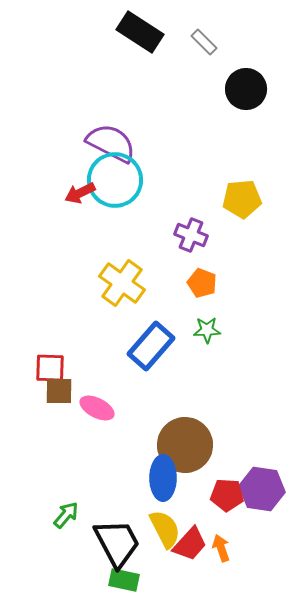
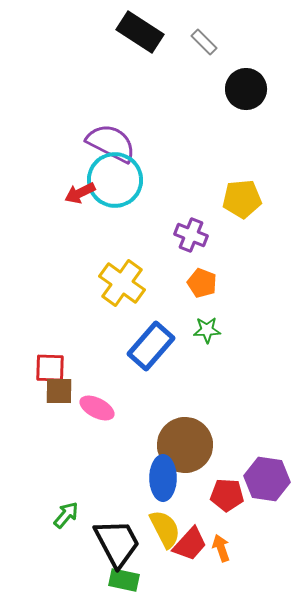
purple hexagon: moved 5 px right, 10 px up
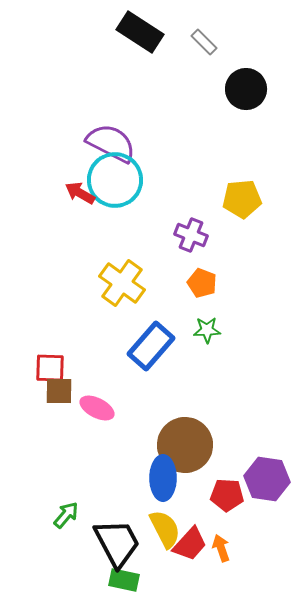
red arrow: rotated 56 degrees clockwise
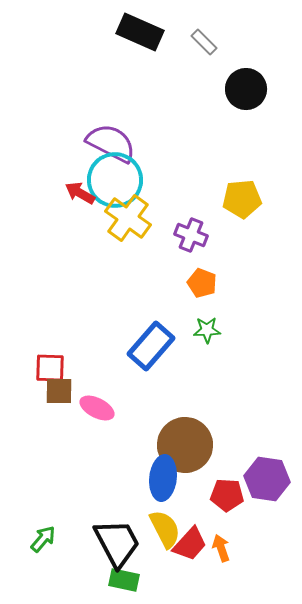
black rectangle: rotated 9 degrees counterclockwise
yellow cross: moved 6 px right, 65 px up
blue ellipse: rotated 6 degrees clockwise
green arrow: moved 23 px left, 24 px down
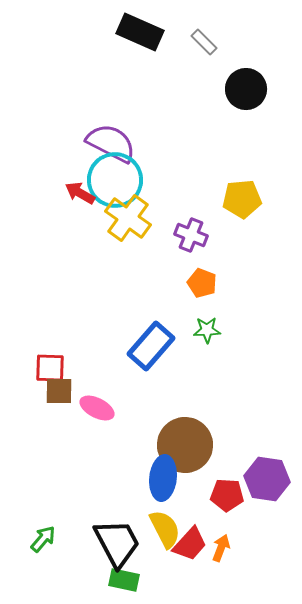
orange arrow: rotated 40 degrees clockwise
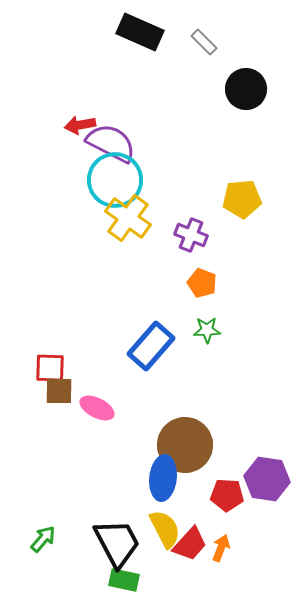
red arrow: moved 68 px up; rotated 40 degrees counterclockwise
